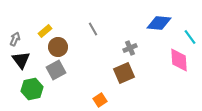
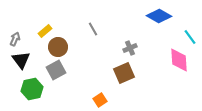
blue diamond: moved 7 px up; rotated 25 degrees clockwise
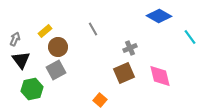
pink diamond: moved 19 px left, 16 px down; rotated 10 degrees counterclockwise
orange square: rotated 16 degrees counterclockwise
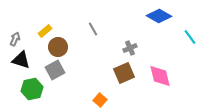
black triangle: rotated 36 degrees counterclockwise
gray square: moved 1 px left
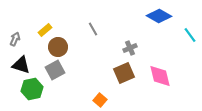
yellow rectangle: moved 1 px up
cyan line: moved 2 px up
black triangle: moved 5 px down
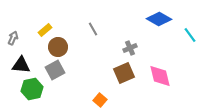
blue diamond: moved 3 px down
gray arrow: moved 2 px left, 1 px up
black triangle: rotated 12 degrees counterclockwise
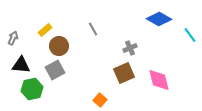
brown circle: moved 1 px right, 1 px up
pink diamond: moved 1 px left, 4 px down
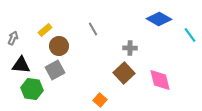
gray cross: rotated 24 degrees clockwise
brown square: rotated 20 degrees counterclockwise
pink diamond: moved 1 px right
green hexagon: rotated 20 degrees clockwise
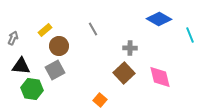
cyan line: rotated 14 degrees clockwise
black triangle: moved 1 px down
pink diamond: moved 3 px up
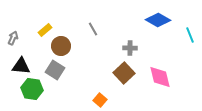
blue diamond: moved 1 px left, 1 px down
brown circle: moved 2 px right
gray square: rotated 30 degrees counterclockwise
